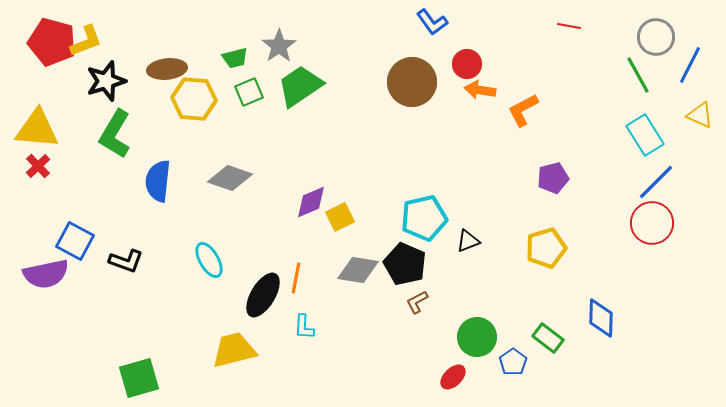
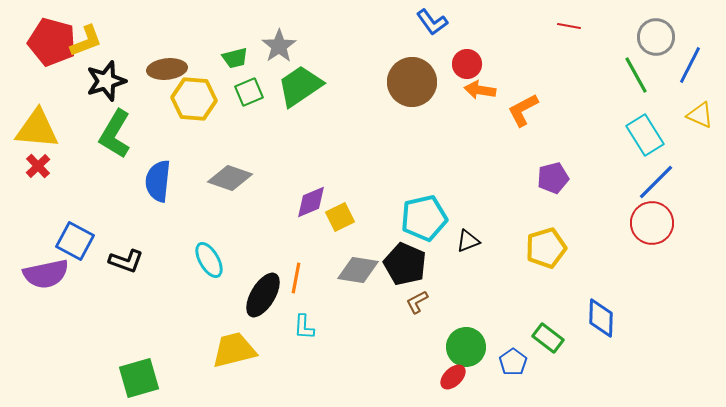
green line at (638, 75): moved 2 px left
green circle at (477, 337): moved 11 px left, 10 px down
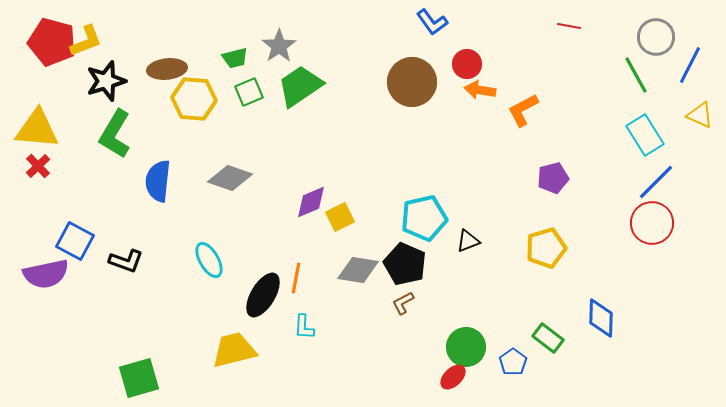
brown L-shape at (417, 302): moved 14 px left, 1 px down
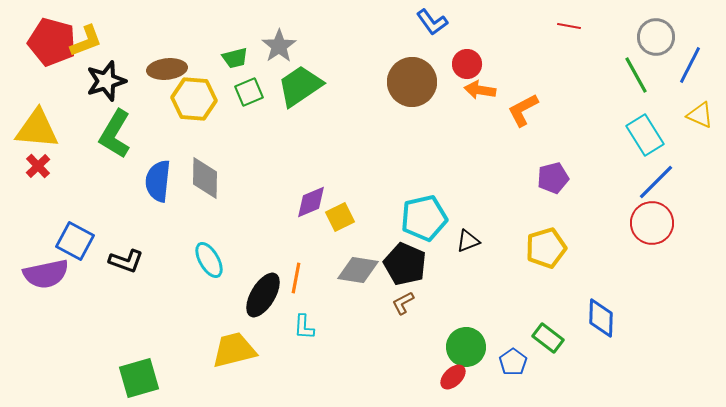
gray diamond at (230, 178): moved 25 px left; rotated 72 degrees clockwise
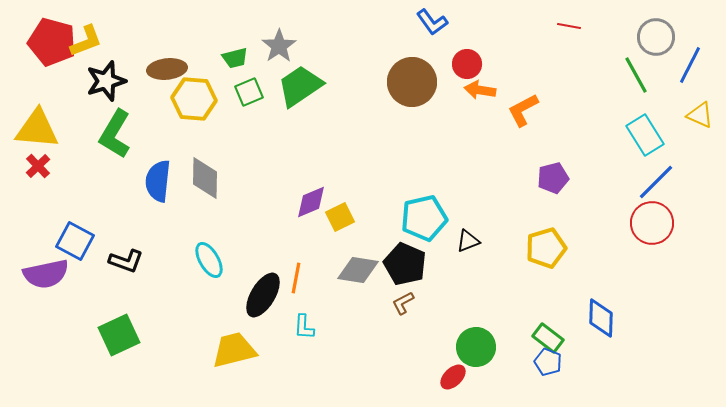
green circle at (466, 347): moved 10 px right
blue pentagon at (513, 362): moved 35 px right; rotated 16 degrees counterclockwise
green square at (139, 378): moved 20 px left, 43 px up; rotated 9 degrees counterclockwise
